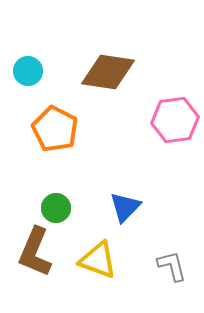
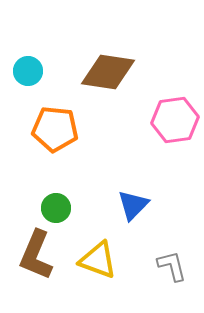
orange pentagon: rotated 21 degrees counterclockwise
blue triangle: moved 8 px right, 2 px up
brown L-shape: moved 1 px right, 3 px down
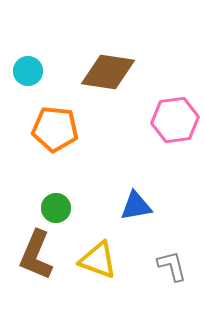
blue triangle: moved 3 px right, 1 px down; rotated 36 degrees clockwise
